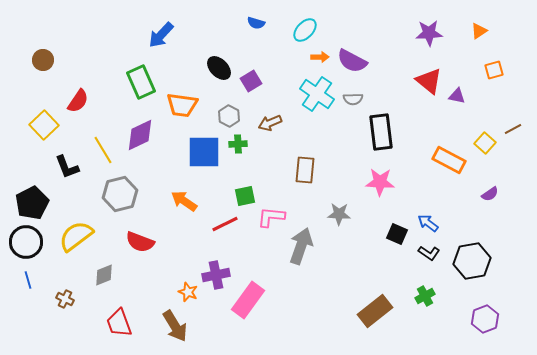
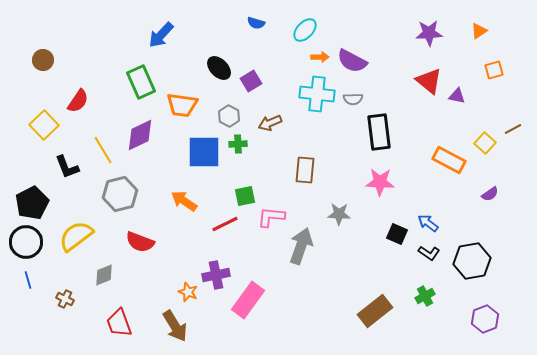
cyan cross at (317, 94): rotated 28 degrees counterclockwise
black rectangle at (381, 132): moved 2 px left
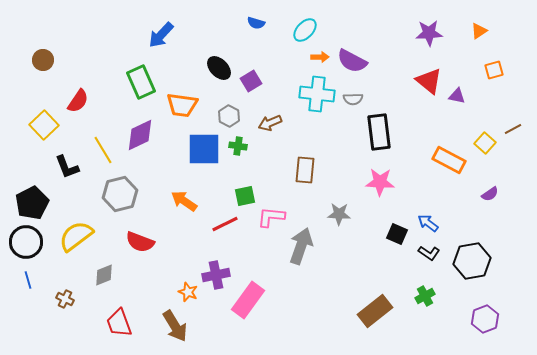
green cross at (238, 144): moved 2 px down; rotated 12 degrees clockwise
blue square at (204, 152): moved 3 px up
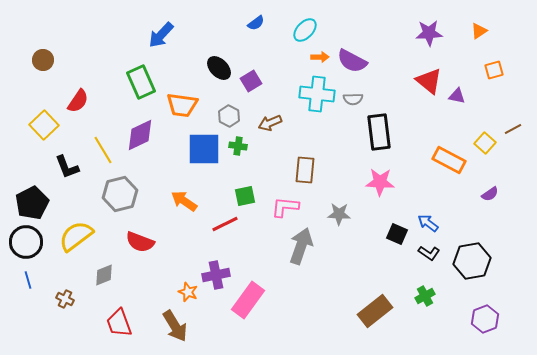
blue semicircle at (256, 23): rotated 54 degrees counterclockwise
pink L-shape at (271, 217): moved 14 px right, 10 px up
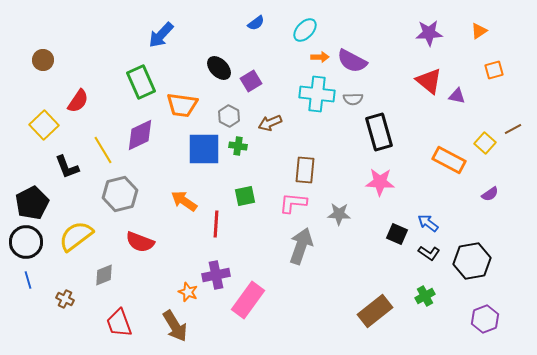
black rectangle at (379, 132): rotated 9 degrees counterclockwise
pink L-shape at (285, 207): moved 8 px right, 4 px up
red line at (225, 224): moved 9 px left; rotated 60 degrees counterclockwise
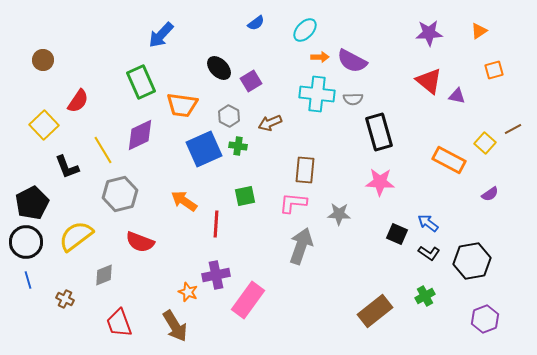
blue square at (204, 149): rotated 24 degrees counterclockwise
